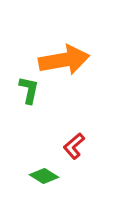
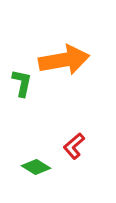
green L-shape: moved 7 px left, 7 px up
green diamond: moved 8 px left, 9 px up
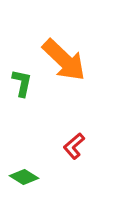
orange arrow: rotated 54 degrees clockwise
green diamond: moved 12 px left, 10 px down
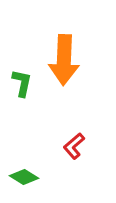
orange arrow: rotated 48 degrees clockwise
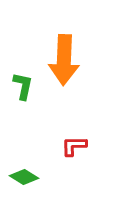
green L-shape: moved 1 px right, 3 px down
red L-shape: rotated 40 degrees clockwise
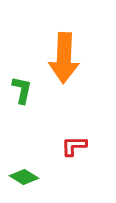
orange arrow: moved 2 px up
green L-shape: moved 1 px left, 4 px down
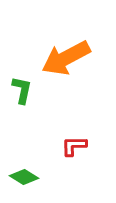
orange arrow: moved 2 px right; rotated 60 degrees clockwise
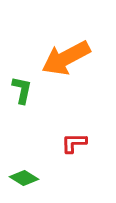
red L-shape: moved 3 px up
green diamond: moved 1 px down
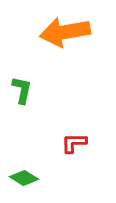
orange arrow: moved 1 px left, 26 px up; rotated 18 degrees clockwise
